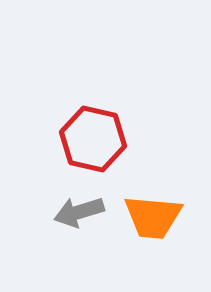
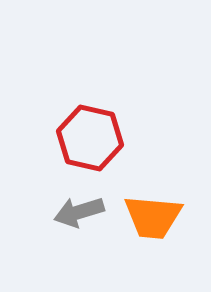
red hexagon: moved 3 px left, 1 px up
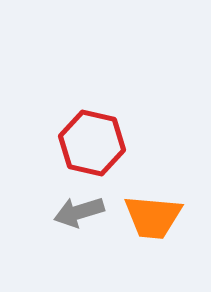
red hexagon: moved 2 px right, 5 px down
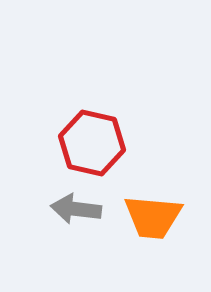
gray arrow: moved 3 px left, 3 px up; rotated 24 degrees clockwise
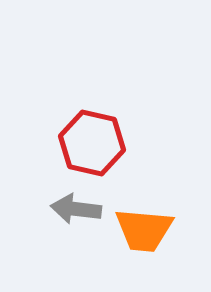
orange trapezoid: moved 9 px left, 13 px down
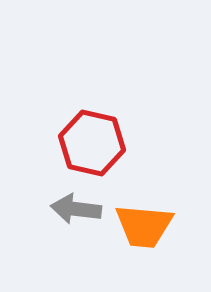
orange trapezoid: moved 4 px up
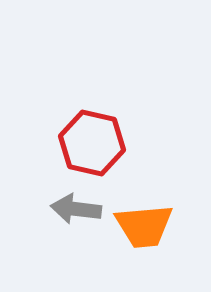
orange trapezoid: rotated 10 degrees counterclockwise
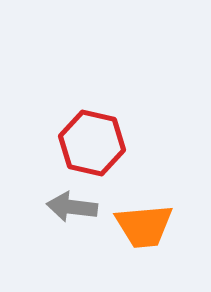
gray arrow: moved 4 px left, 2 px up
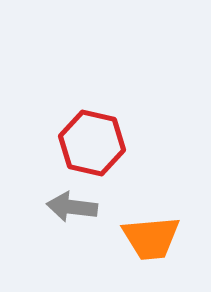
orange trapezoid: moved 7 px right, 12 px down
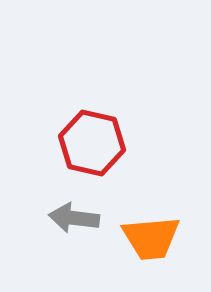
gray arrow: moved 2 px right, 11 px down
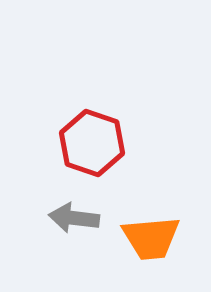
red hexagon: rotated 6 degrees clockwise
